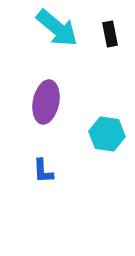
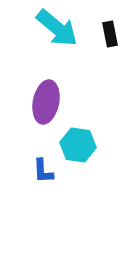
cyan hexagon: moved 29 px left, 11 px down
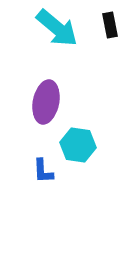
black rectangle: moved 9 px up
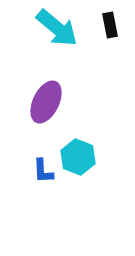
purple ellipse: rotated 15 degrees clockwise
cyan hexagon: moved 12 px down; rotated 12 degrees clockwise
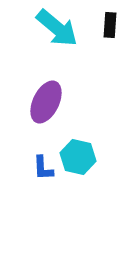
black rectangle: rotated 15 degrees clockwise
cyan hexagon: rotated 8 degrees counterclockwise
blue L-shape: moved 3 px up
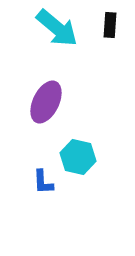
blue L-shape: moved 14 px down
